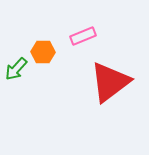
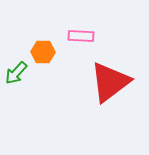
pink rectangle: moved 2 px left; rotated 25 degrees clockwise
green arrow: moved 4 px down
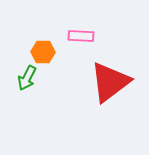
green arrow: moved 11 px right, 5 px down; rotated 15 degrees counterclockwise
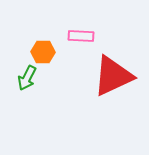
red triangle: moved 3 px right, 6 px up; rotated 12 degrees clockwise
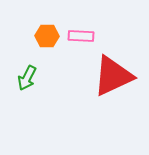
orange hexagon: moved 4 px right, 16 px up
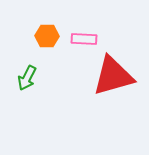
pink rectangle: moved 3 px right, 3 px down
red triangle: rotated 9 degrees clockwise
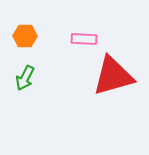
orange hexagon: moved 22 px left
green arrow: moved 2 px left
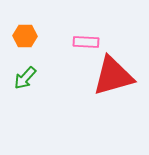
pink rectangle: moved 2 px right, 3 px down
green arrow: rotated 15 degrees clockwise
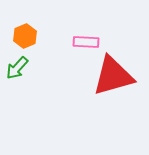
orange hexagon: rotated 25 degrees counterclockwise
green arrow: moved 8 px left, 10 px up
